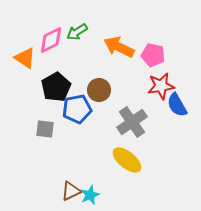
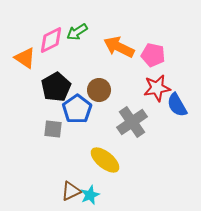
red star: moved 4 px left, 2 px down
blue pentagon: rotated 24 degrees counterclockwise
gray square: moved 8 px right
yellow ellipse: moved 22 px left
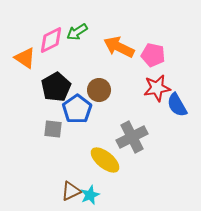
gray cross: moved 15 px down; rotated 8 degrees clockwise
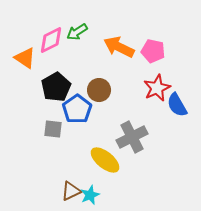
pink pentagon: moved 4 px up
red star: rotated 16 degrees counterclockwise
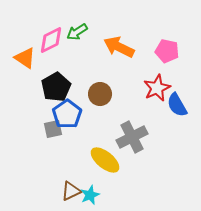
pink pentagon: moved 14 px right
brown circle: moved 1 px right, 4 px down
blue pentagon: moved 10 px left, 5 px down
gray square: rotated 18 degrees counterclockwise
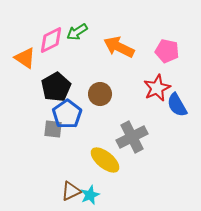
gray square: rotated 18 degrees clockwise
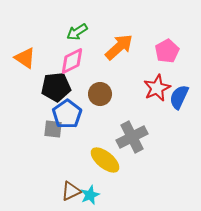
pink diamond: moved 21 px right, 21 px down
orange arrow: rotated 112 degrees clockwise
pink pentagon: rotated 30 degrees clockwise
black pentagon: rotated 24 degrees clockwise
blue semicircle: moved 2 px right, 8 px up; rotated 55 degrees clockwise
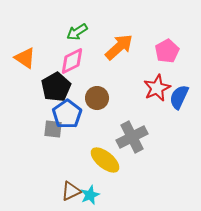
black pentagon: rotated 24 degrees counterclockwise
brown circle: moved 3 px left, 4 px down
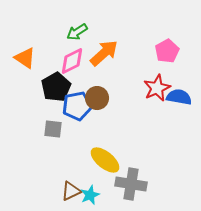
orange arrow: moved 15 px left, 6 px down
blue semicircle: rotated 75 degrees clockwise
blue pentagon: moved 10 px right, 8 px up; rotated 24 degrees clockwise
gray cross: moved 1 px left, 47 px down; rotated 36 degrees clockwise
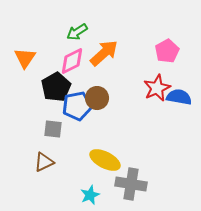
orange triangle: rotated 30 degrees clockwise
yellow ellipse: rotated 12 degrees counterclockwise
brown triangle: moved 27 px left, 29 px up
